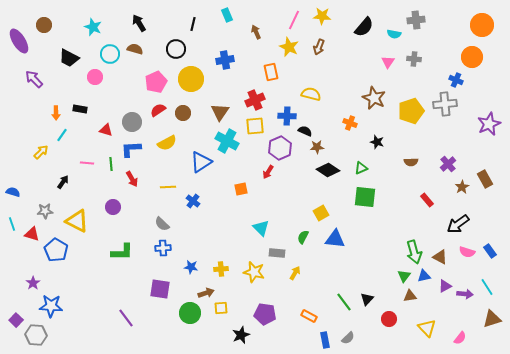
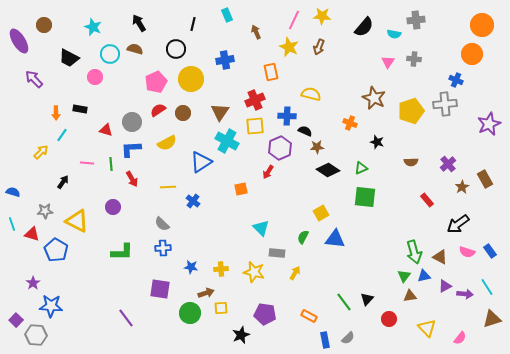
orange circle at (472, 57): moved 3 px up
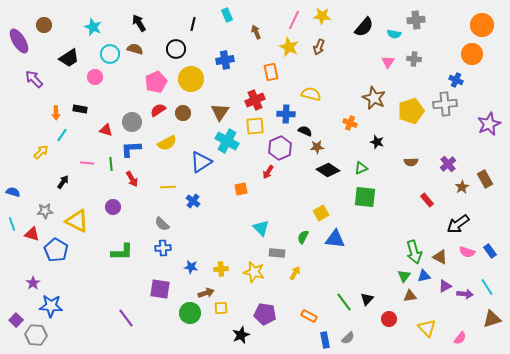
black trapezoid at (69, 58): rotated 60 degrees counterclockwise
blue cross at (287, 116): moved 1 px left, 2 px up
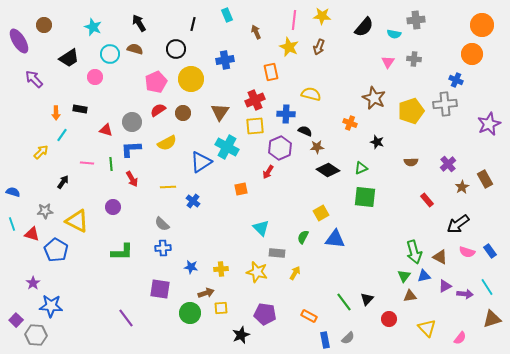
pink line at (294, 20): rotated 18 degrees counterclockwise
cyan cross at (227, 141): moved 6 px down
yellow star at (254, 272): moved 3 px right
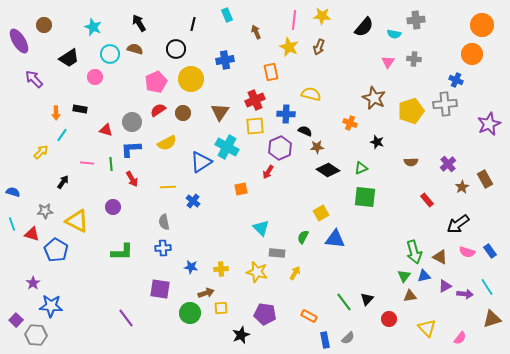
gray semicircle at (162, 224): moved 2 px right, 2 px up; rotated 35 degrees clockwise
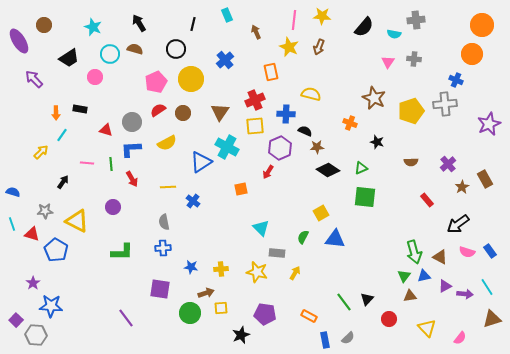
blue cross at (225, 60): rotated 30 degrees counterclockwise
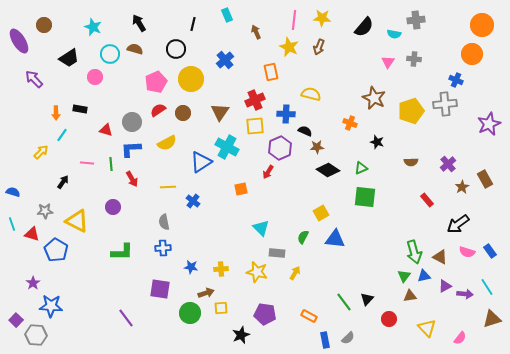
yellow star at (322, 16): moved 2 px down
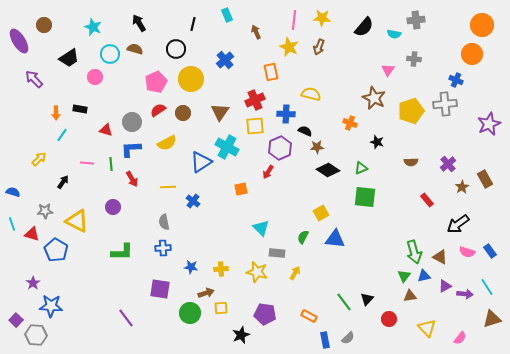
pink triangle at (388, 62): moved 8 px down
yellow arrow at (41, 152): moved 2 px left, 7 px down
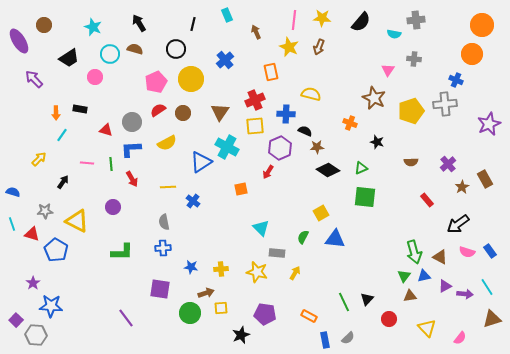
black semicircle at (364, 27): moved 3 px left, 5 px up
green line at (344, 302): rotated 12 degrees clockwise
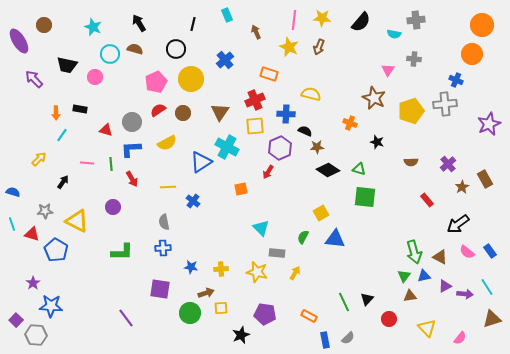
black trapezoid at (69, 58): moved 2 px left, 7 px down; rotated 45 degrees clockwise
orange rectangle at (271, 72): moved 2 px left, 2 px down; rotated 60 degrees counterclockwise
green triangle at (361, 168): moved 2 px left, 1 px down; rotated 40 degrees clockwise
pink semicircle at (467, 252): rotated 21 degrees clockwise
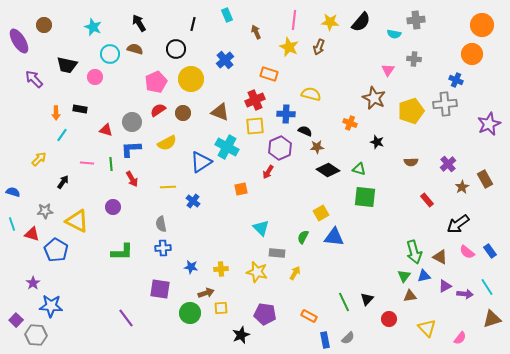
yellow star at (322, 18): moved 8 px right, 4 px down
brown triangle at (220, 112): rotated 42 degrees counterclockwise
gray semicircle at (164, 222): moved 3 px left, 2 px down
blue triangle at (335, 239): moved 1 px left, 2 px up
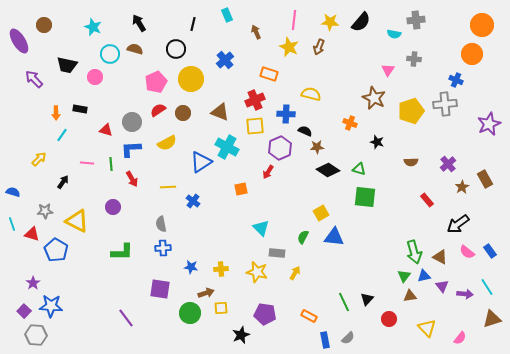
purple triangle at (445, 286): moved 3 px left; rotated 40 degrees counterclockwise
purple square at (16, 320): moved 8 px right, 9 px up
